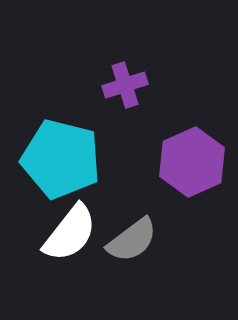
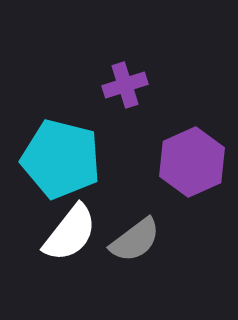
gray semicircle: moved 3 px right
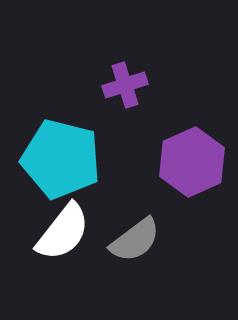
white semicircle: moved 7 px left, 1 px up
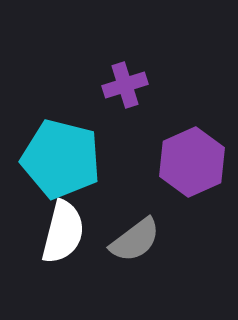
white semicircle: rotated 24 degrees counterclockwise
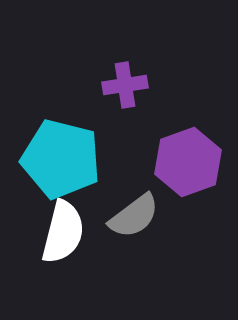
purple cross: rotated 9 degrees clockwise
purple hexagon: moved 4 px left; rotated 4 degrees clockwise
gray semicircle: moved 1 px left, 24 px up
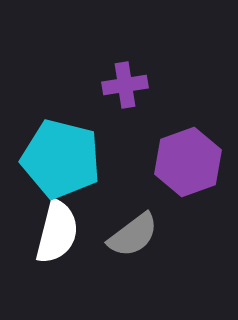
gray semicircle: moved 1 px left, 19 px down
white semicircle: moved 6 px left
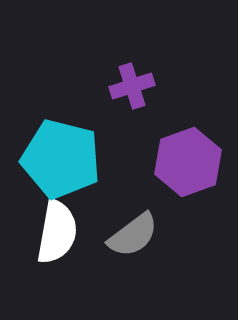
purple cross: moved 7 px right, 1 px down; rotated 9 degrees counterclockwise
white semicircle: rotated 4 degrees counterclockwise
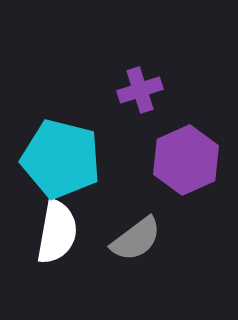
purple cross: moved 8 px right, 4 px down
purple hexagon: moved 2 px left, 2 px up; rotated 4 degrees counterclockwise
gray semicircle: moved 3 px right, 4 px down
